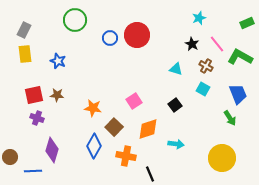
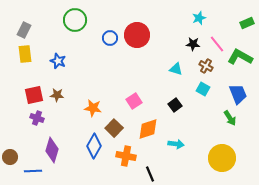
black star: moved 1 px right; rotated 24 degrees counterclockwise
brown square: moved 1 px down
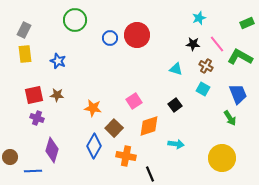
orange diamond: moved 1 px right, 3 px up
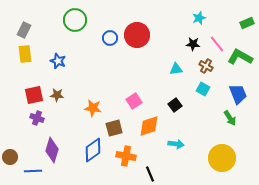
cyan triangle: rotated 24 degrees counterclockwise
brown square: rotated 30 degrees clockwise
blue diamond: moved 1 px left, 4 px down; rotated 25 degrees clockwise
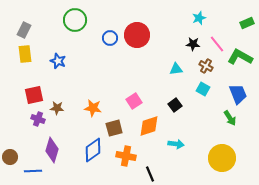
brown star: moved 13 px down
purple cross: moved 1 px right, 1 px down
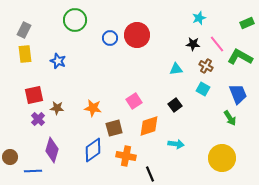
purple cross: rotated 24 degrees clockwise
